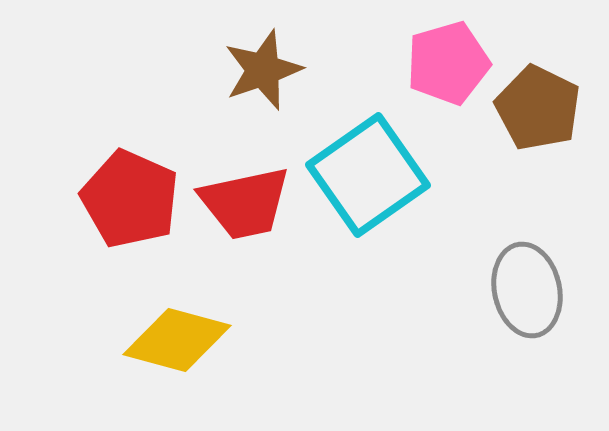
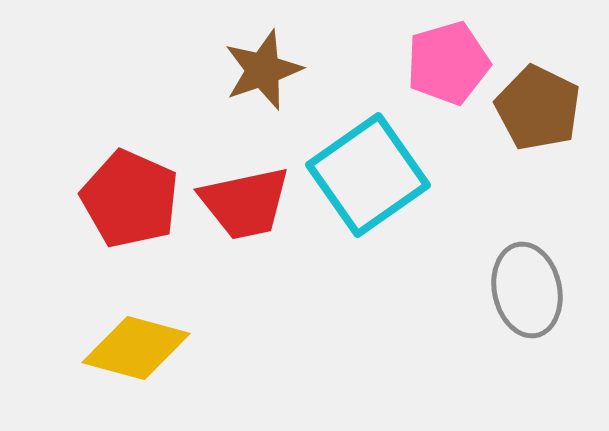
yellow diamond: moved 41 px left, 8 px down
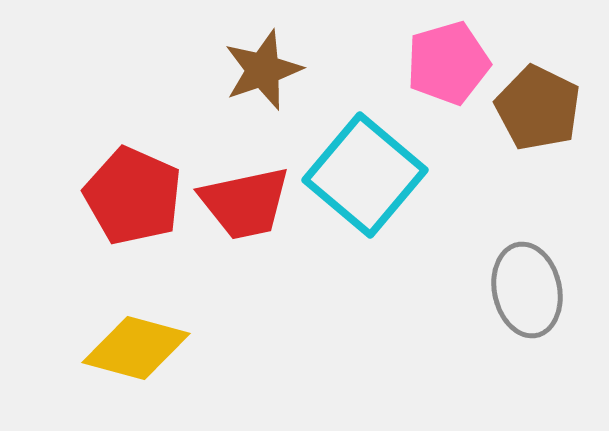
cyan square: moved 3 px left; rotated 15 degrees counterclockwise
red pentagon: moved 3 px right, 3 px up
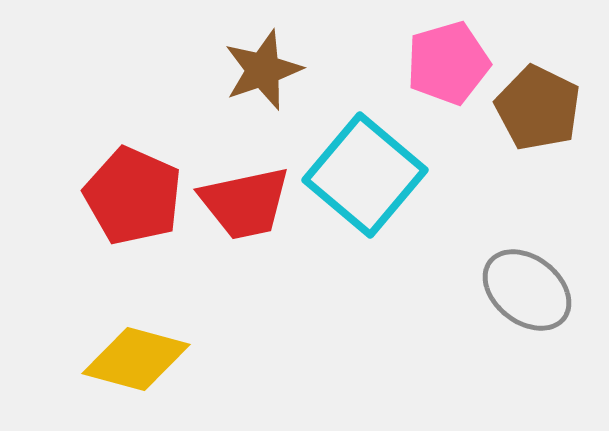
gray ellipse: rotated 40 degrees counterclockwise
yellow diamond: moved 11 px down
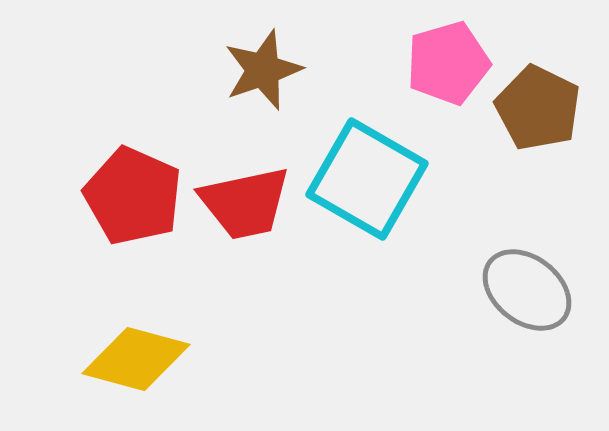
cyan square: moved 2 px right, 4 px down; rotated 10 degrees counterclockwise
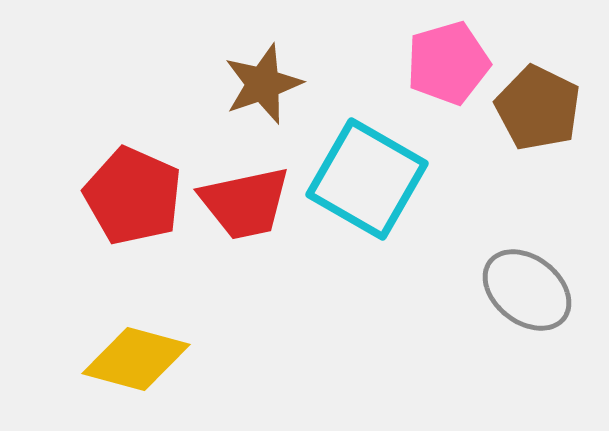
brown star: moved 14 px down
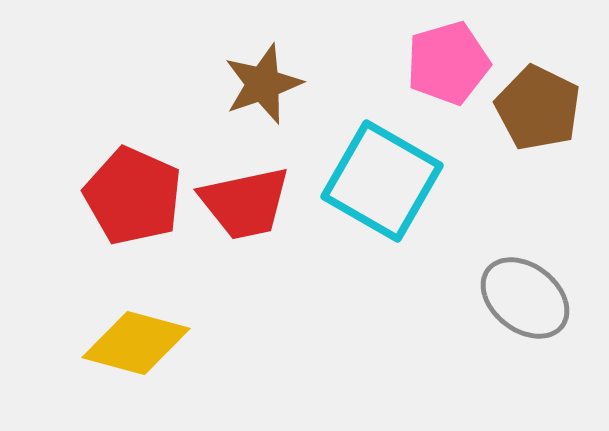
cyan square: moved 15 px right, 2 px down
gray ellipse: moved 2 px left, 8 px down
yellow diamond: moved 16 px up
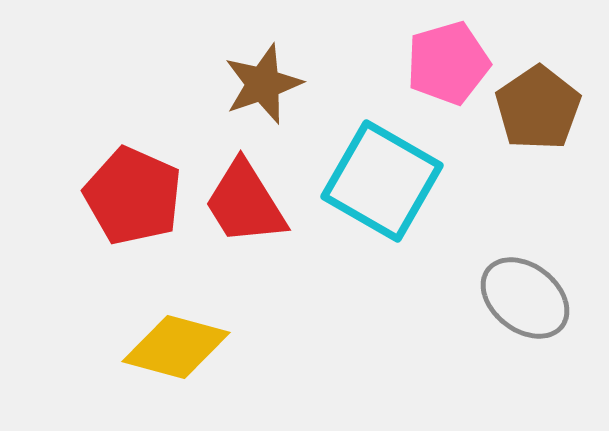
brown pentagon: rotated 12 degrees clockwise
red trapezoid: rotated 70 degrees clockwise
yellow diamond: moved 40 px right, 4 px down
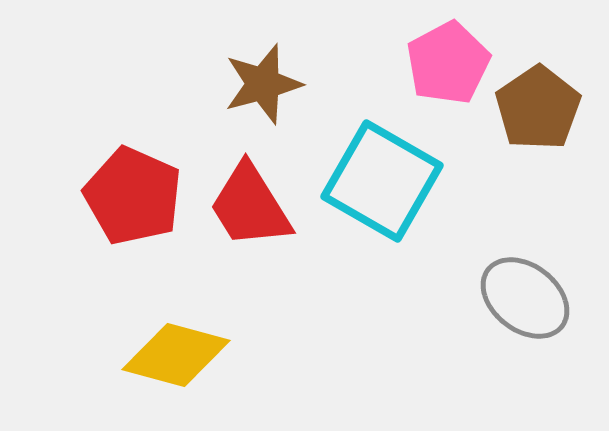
pink pentagon: rotated 12 degrees counterclockwise
brown star: rotated 4 degrees clockwise
red trapezoid: moved 5 px right, 3 px down
yellow diamond: moved 8 px down
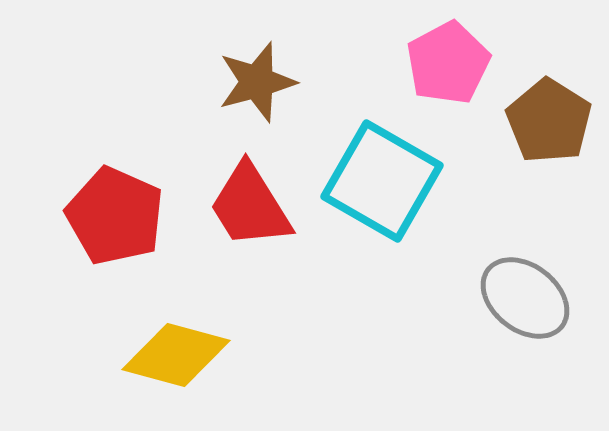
brown star: moved 6 px left, 2 px up
brown pentagon: moved 11 px right, 13 px down; rotated 6 degrees counterclockwise
red pentagon: moved 18 px left, 20 px down
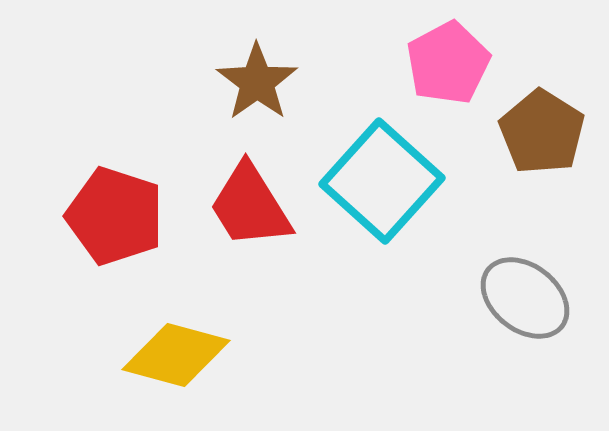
brown star: rotated 20 degrees counterclockwise
brown pentagon: moved 7 px left, 11 px down
cyan square: rotated 12 degrees clockwise
red pentagon: rotated 6 degrees counterclockwise
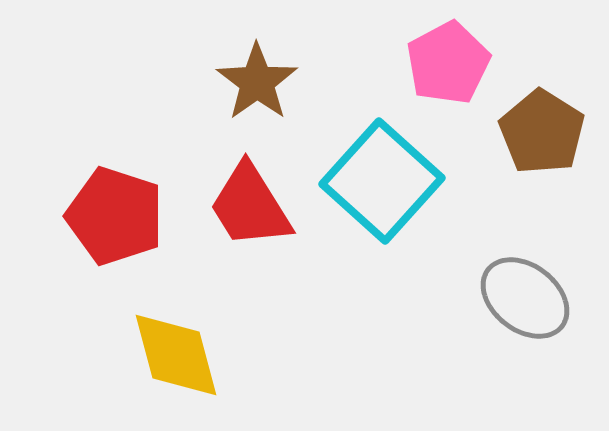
yellow diamond: rotated 60 degrees clockwise
